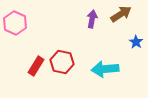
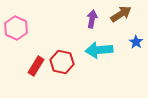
pink hexagon: moved 1 px right, 5 px down
cyan arrow: moved 6 px left, 19 px up
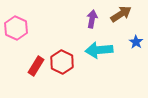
red hexagon: rotated 15 degrees clockwise
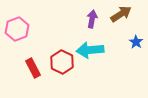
pink hexagon: moved 1 px right, 1 px down; rotated 15 degrees clockwise
cyan arrow: moved 9 px left
red rectangle: moved 3 px left, 2 px down; rotated 60 degrees counterclockwise
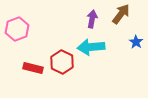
brown arrow: rotated 20 degrees counterclockwise
cyan arrow: moved 1 px right, 3 px up
red rectangle: rotated 48 degrees counterclockwise
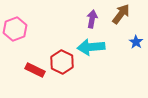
pink hexagon: moved 2 px left
red rectangle: moved 2 px right, 2 px down; rotated 12 degrees clockwise
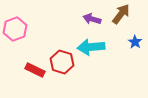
purple arrow: rotated 84 degrees counterclockwise
blue star: moved 1 px left
red hexagon: rotated 10 degrees counterclockwise
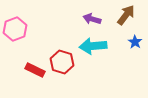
brown arrow: moved 5 px right, 1 px down
cyan arrow: moved 2 px right, 1 px up
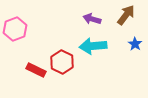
blue star: moved 2 px down
red hexagon: rotated 10 degrees clockwise
red rectangle: moved 1 px right
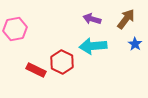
brown arrow: moved 4 px down
pink hexagon: rotated 10 degrees clockwise
